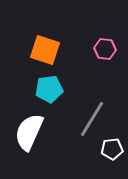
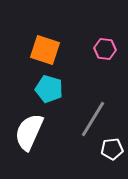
cyan pentagon: rotated 24 degrees clockwise
gray line: moved 1 px right
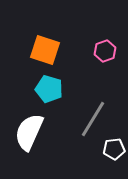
pink hexagon: moved 2 px down; rotated 25 degrees counterclockwise
white pentagon: moved 2 px right
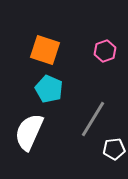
cyan pentagon: rotated 8 degrees clockwise
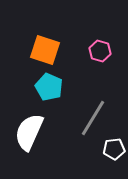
pink hexagon: moved 5 px left; rotated 25 degrees counterclockwise
cyan pentagon: moved 2 px up
gray line: moved 1 px up
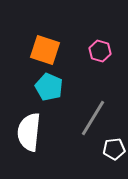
white semicircle: rotated 18 degrees counterclockwise
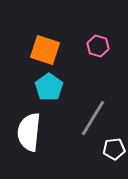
pink hexagon: moved 2 px left, 5 px up
cyan pentagon: rotated 12 degrees clockwise
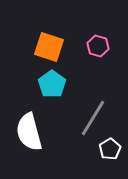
orange square: moved 4 px right, 3 px up
cyan pentagon: moved 3 px right, 3 px up
white semicircle: rotated 21 degrees counterclockwise
white pentagon: moved 4 px left; rotated 25 degrees counterclockwise
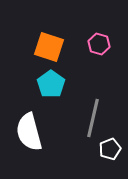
pink hexagon: moved 1 px right, 2 px up
cyan pentagon: moved 1 px left
gray line: rotated 18 degrees counterclockwise
white pentagon: rotated 10 degrees clockwise
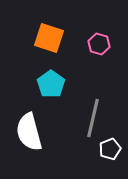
orange square: moved 9 px up
